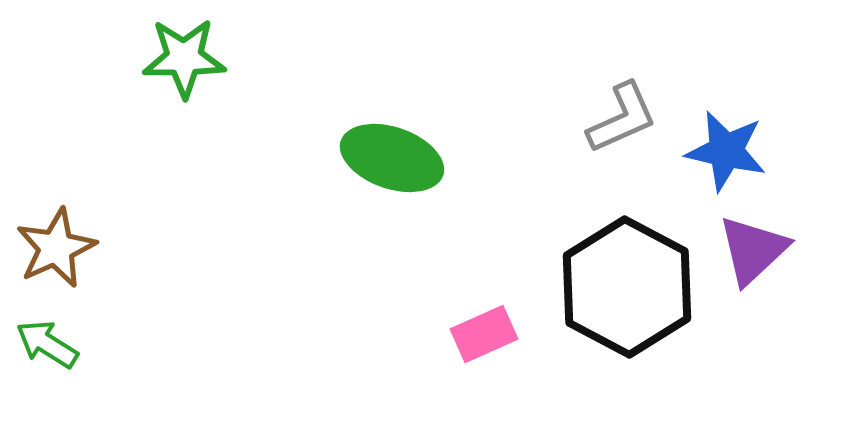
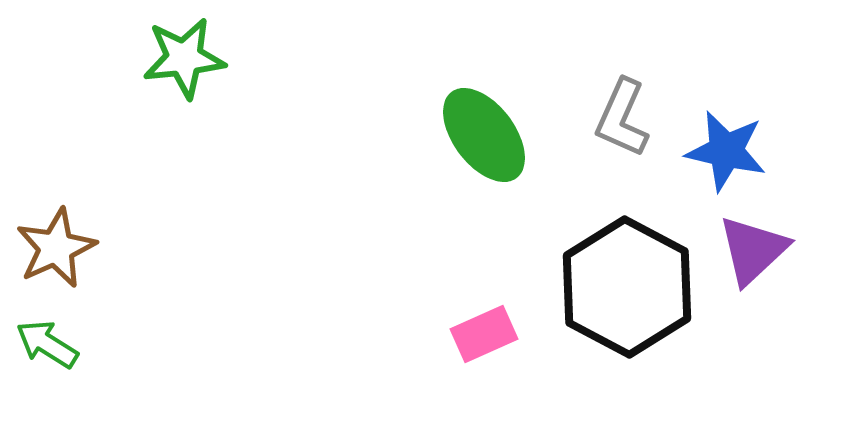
green star: rotated 6 degrees counterclockwise
gray L-shape: rotated 138 degrees clockwise
green ellipse: moved 92 px right, 23 px up; rotated 34 degrees clockwise
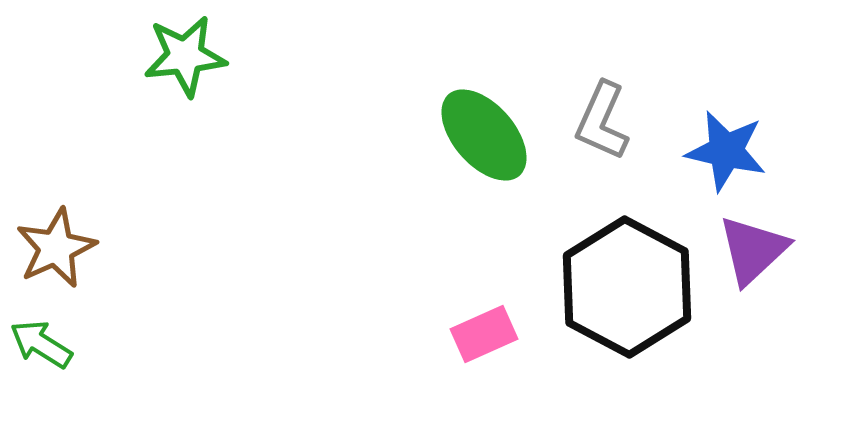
green star: moved 1 px right, 2 px up
gray L-shape: moved 20 px left, 3 px down
green ellipse: rotated 4 degrees counterclockwise
green arrow: moved 6 px left
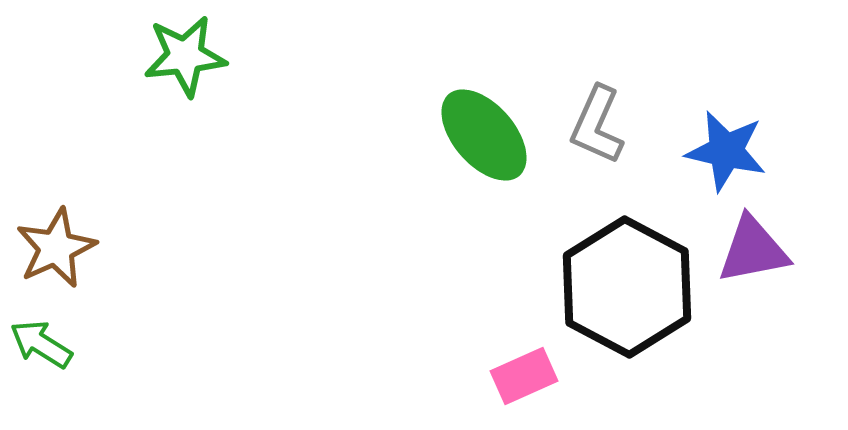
gray L-shape: moved 5 px left, 4 px down
purple triangle: rotated 32 degrees clockwise
pink rectangle: moved 40 px right, 42 px down
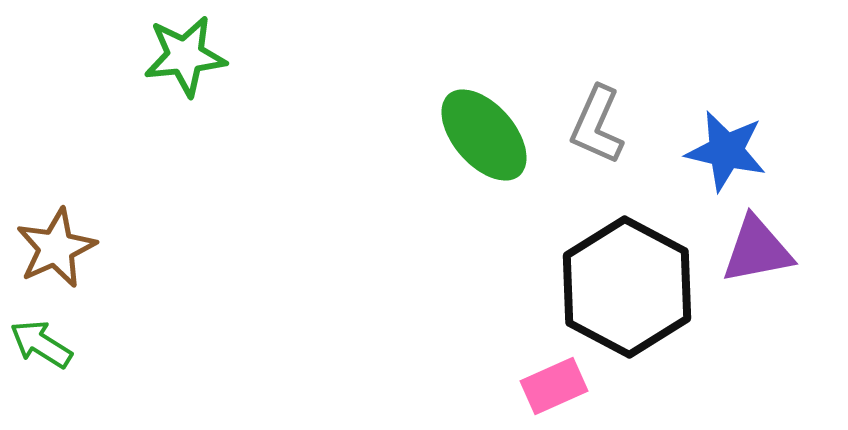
purple triangle: moved 4 px right
pink rectangle: moved 30 px right, 10 px down
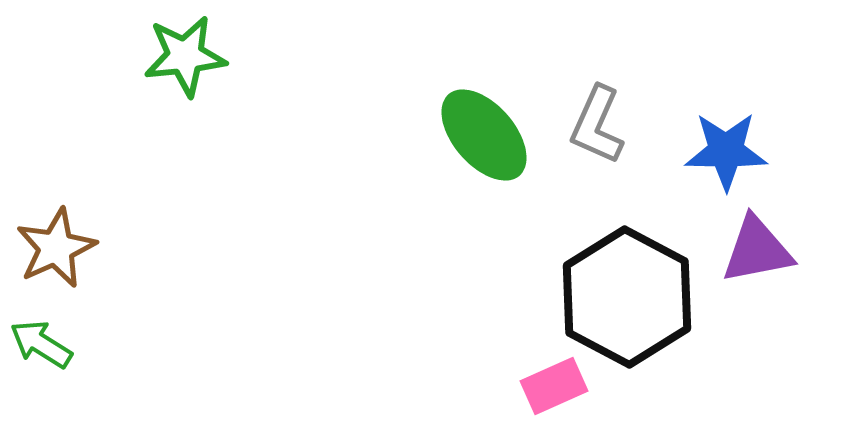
blue star: rotated 12 degrees counterclockwise
black hexagon: moved 10 px down
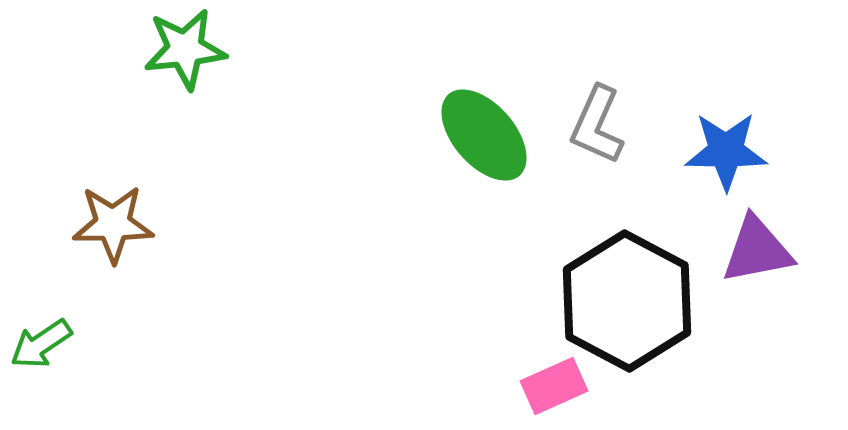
green star: moved 7 px up
brown star: moved 57 px right, 24 px up; rotated 24 degrees clockwise
black hexagon: moved 4 px down
green arrow: rotated 66 degrees counterclockwise
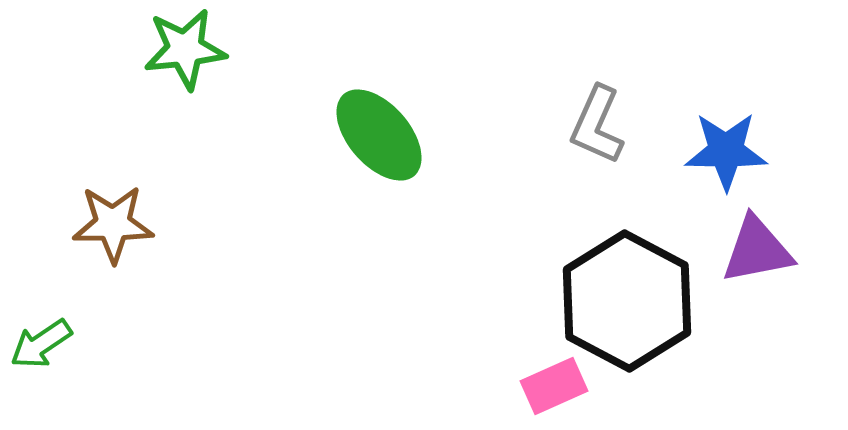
green ellipse: moved 105 px left
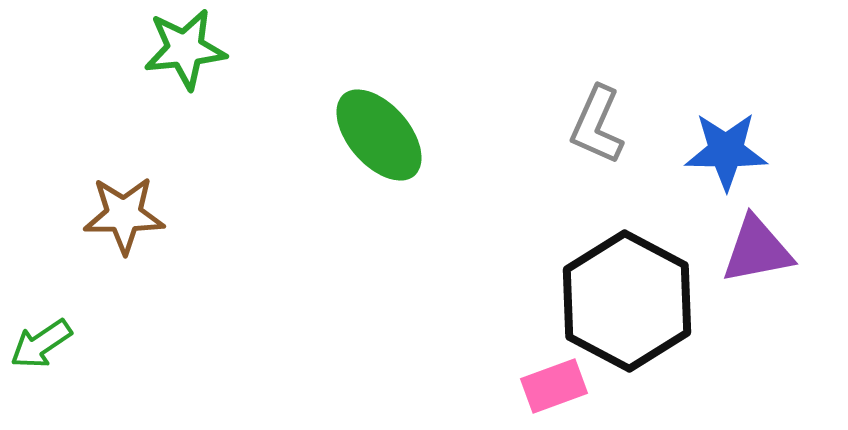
brown star: moved 11 px right, 9 px up
pink rectangle: rotated 4 degrees clockwise
